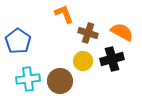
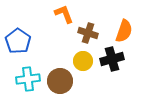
orange semicircle: moved 2 px right, 1 px up; rotated 80 degrees clockwise
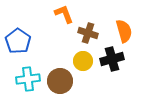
orange semicircle: rotated 35 degrees counterclockwise
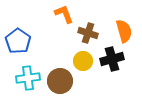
cyan cross: moved 1 px up
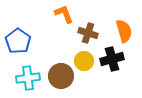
yellow circle: moved 1 px right
brown circle: moved 1 px right, 5 px up
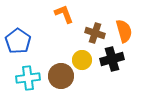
brown cross: moved 7 px right
yellow circle: moved 2 px left, 1 px up
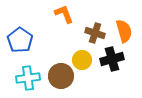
blue pentagon: moved 2 px right, 1 px up
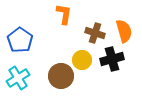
orange L-shape: rotated 30 degrees clockwise
cyan cross: moved 10 px left; rotated 25 degrees counterclockwise
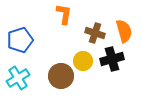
blue pentagon: rotated 20 degrees clockwise
yellow circle: moved 1 px right, 1 px down
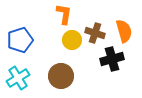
yellow circle: moved 11 px left, 21 px up
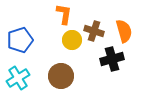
brown cross: moved 1 px left, 2 px up
